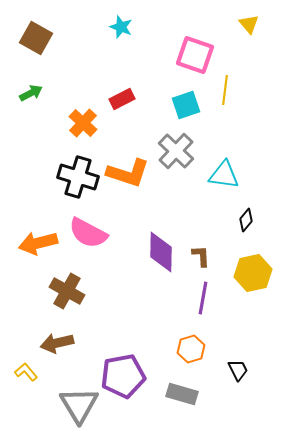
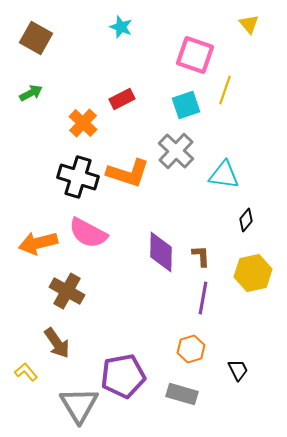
yellow line: rotated 12 degrees clockwise
brown arrow: rotated 112 degrees counterclockwise
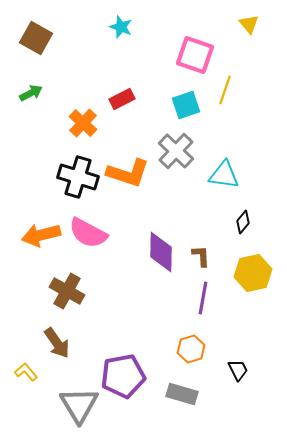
black diamond: moved 3 px left, 2 px down
orange arrow: moved 3 px right, 8 px up
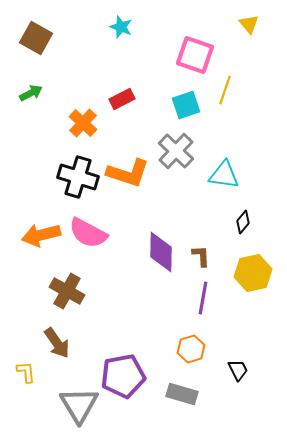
yellow L-shape: rotated 35 degrees clockwise
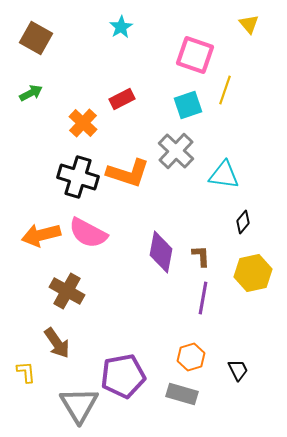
cyan star: rotated 20 degrees clockwise
cyan square: moved 2 px right
purple diamond: rotated 9 degrees clockwise
orange hexagon: moved 8 px down
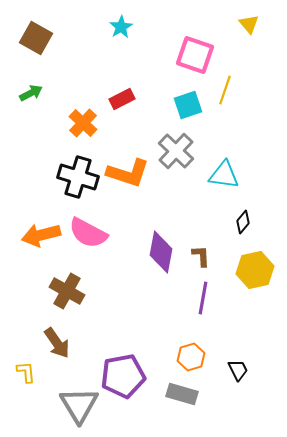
yellow hexagon: moved 2 px right, 3 px up
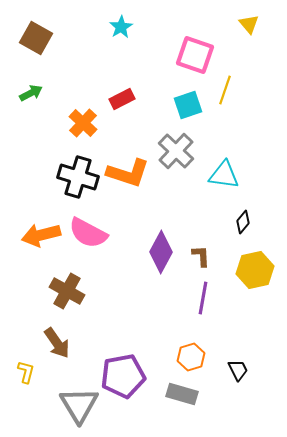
purple diamond: rotated 18 degrees clockwise
yellow L-shape: rotated 20 degrees clockwise
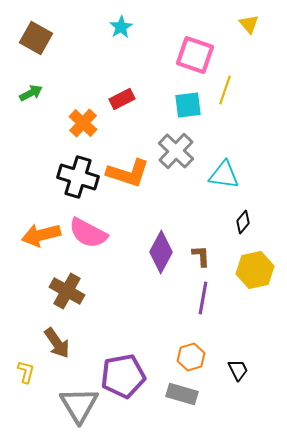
cyan square: rotated 12 degrees clockwise
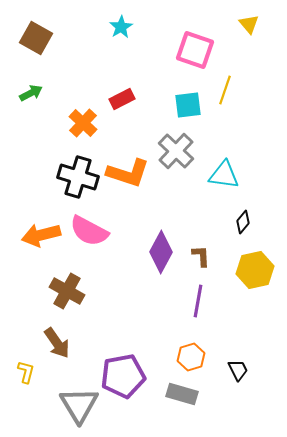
pink square: moved 5 px up
pink semicircle: moved 1 px right, 2 px up
purple line: moved 5 px left, 3 px down
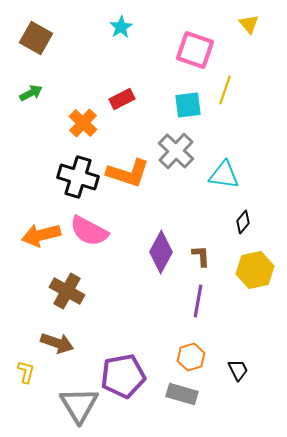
brown arrow: rotated 36 degrees counterclockwise
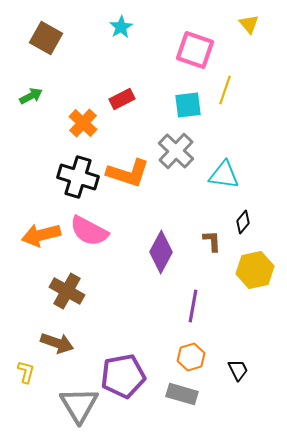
brown square: moved 10 px right
green arrow: moved 3 px down
brown L-shape: moved 11 px right, 15 px up
purple line: moved 5 px left, 5 px down
